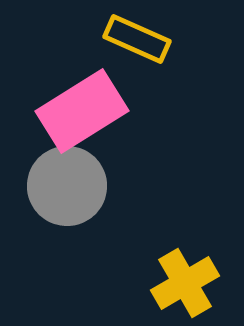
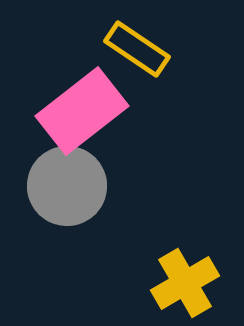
yellow rectangle: moved 10 px down; rotated 10 degrees clockwise
pink rectangle: rotated 6 degrees counterclockwise
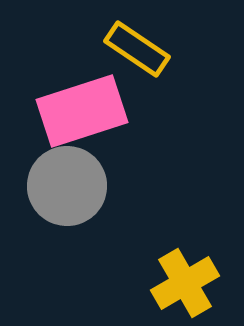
pink rectangle: rotated 20 degrees clockwise
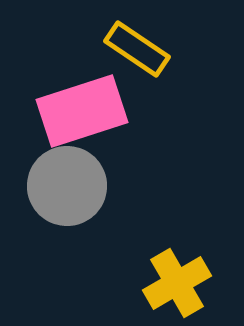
yellow cross: moved 8 px left
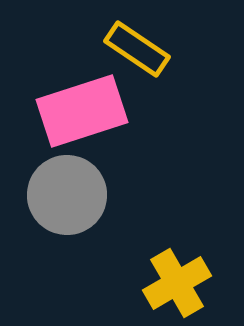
gray circle: moved 9 px down
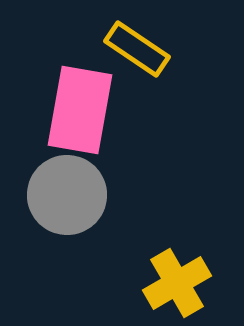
pink rectangle: moved 2 px left, 1 px up; rotated 62 degrees counterclockwise
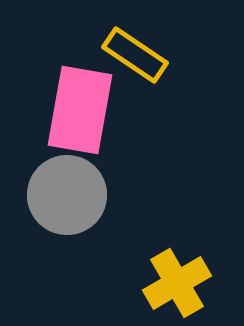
yellow rectangle: moved 2 px left, 6 px down
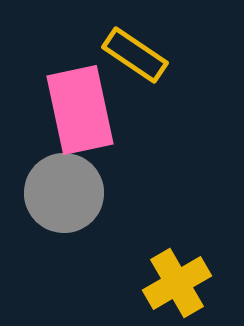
pink rectangle: rotated 22 degrees counterclockwise
gray circle: moved 3 px left, 2 px up
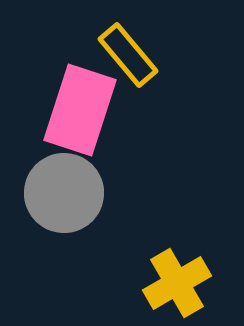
yellow rectangle: moved 7 px left; rotated 16 degrees clockwise
pink rectangle: rotated 30 degrees clockwise
